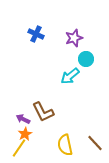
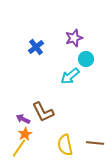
blue cross: moved 13 px down; rotated 28 degrees clockwise
brown line: rotated 42 degrees counterclockwise
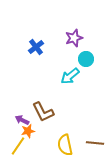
purple arrow: moved 1 px left, 1 px down
orange star: moved 3 px right, 3 px up; rotated 16 degrees clockwise
yellow line: moved 1 px left, 2 px up
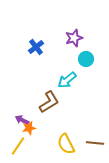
cyan arrow: moved 3 px left, 4 px down
brown L-shape: moved 6 px right, 10 px up; rotated 95 degrees counterclockwise
orange star: moved 1 px right, 3 px up
yellow semicircle: moved 1 px right, 1 px up; rotated 15 degrees counterclockwise
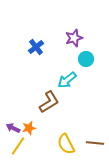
purple arrow: moved 9 px left, 8 px down
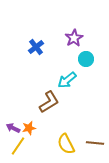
purple star: rotated 12 degrees counterclockwise
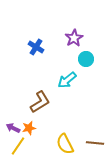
blue cross: rotated 21 degrees counterclockwise
brown L-shape: moved 9 px left
yellow semicircle: moved 1 px left
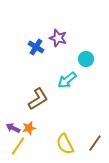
purple star: moved 16 px left; rotated 24 degrees counterclockwise
brown L-shape: moved 2 px left, 3 px up
brown line: rotated 60 degrees counterclockwise
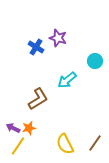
cyan circle: moved 9 px right, 2 px down
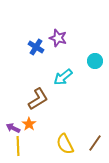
cyan arrow: moved 4 px left, 3 px up
orange star: moved 4 px up; rotated 24 degrees counterclockwise
yellow line: rotated 36 degrees counterclockwise
